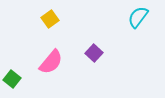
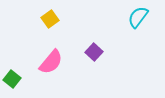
purple square: moved 1 px up
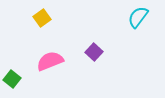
yellow square: moved 8 px left, 1 px up
pink semicircle: moved 1 px left, 1 px up; rotated 152 degrees counterclockwise
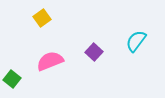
cyan semicircle: moved 2 px left, 24 px down
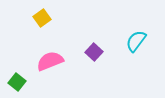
green square: moved 5 px right, 3 px down
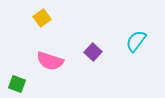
purple square: moved 1 px left
pink semicircle: rotated 140 degrees counterclockwise
green square: moved 2 px down; rotated 18 degrees counterclockwise
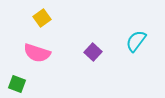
pink semicircle: moved 13 px left, 8 px up
